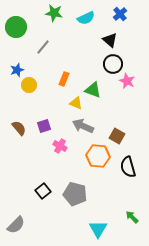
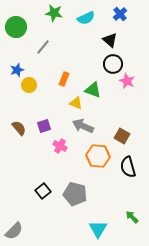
brown square: moved 5 px right
gray semicircle: moved 2 px left, 6 px down
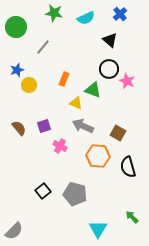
black circle: moved 4 px left, 5 px down
brown square: moved 4 px left, 3 px up
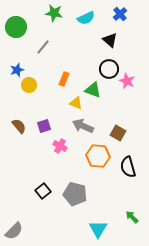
brown semicircle: moved 2 px up
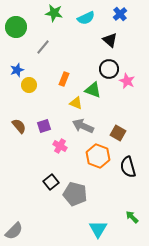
orange hexagon: rotated 15 degrees clockwise
black square: moved 8 px right, 9 px up
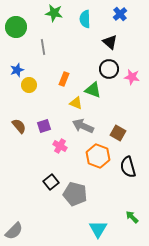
cyan semicircle: moved 1 px left, 1 px down; rotated 114 degrees clockwise
black triangle: moved 2 px down
gray line: rotated 49 degrees counterclockwise
pink star: moved 5 px right, 4 px up; rotated 14 degrees counterclockwise
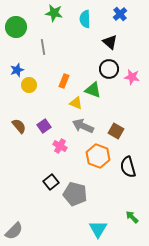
orange rectangle: moved 2 px down
purple square: rotated 16 degrees counterclockwise
brown square: moved 2 px left, 2 px up
